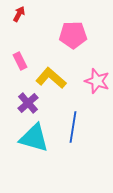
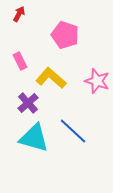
pink pentagon: moved 8 px left; rotated 20 degrees clockwise
blue line: moved 4 px down; rotated 56 degrees counterclockwise
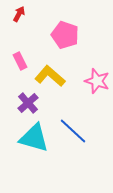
yellow L-shape: moved 1 px left, 2 px up
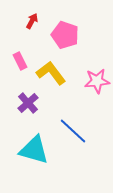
red arrow: moved 13 px right, 7 px down
yellow L-shape: moved 1 px right, 3 px up; rotated 12 degrees clockwise
pink star: rotated 25 degrees counterclockwise
cyan triangle: moved 12 px down
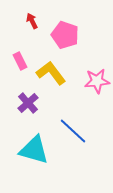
red arrow: rotated 56 degrees counterclockwise
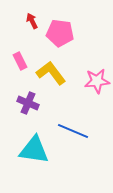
pink pentagon: moved 5 px left, 2 px up; rotated 12 degrees counterclockwise
purple cross: rotated 25 degrees counterclockwise
blue line: rotated 20 degrees counterclockwise
cyan triangle: rotated 8 degrees counterclockwise
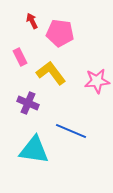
pink rectangle: moved 4 px up
blue line: moved 2 px left
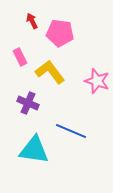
yellow L-shape: moved 1 px left, 1 px up
pink star: rotated 25 degrees clockwise
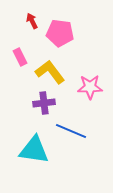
pink star: moved 7 px left, 6 px down; rotated 20 degrees counterclockwise
purple cross: moved 16 px right; rotated 30 degrees counterclockwise
